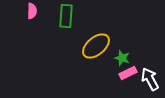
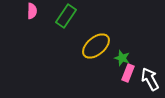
green rectangle: rotated 30 degrees clockwise
pink rectangle: rotated 42 degrees counterclockwise
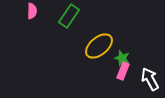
green rectangle: moved 3 px right
yellow ellipse: moved 3 px right
pink rectangle: moved 5 px left, 2 px up
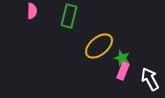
green rectangle: rotated 20 degrees counterclockwise
